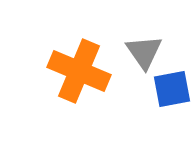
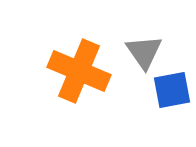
blue square: moved 1 px down
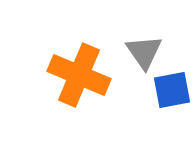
orange cross: moved 4 px down
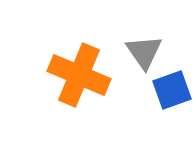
blue square: rotated 9 degrees counterclockwise
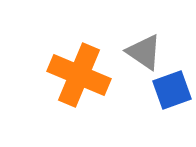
gray triangle: rotated 21 degrees counterclockwise
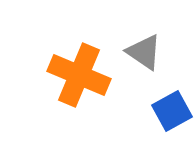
blue square: moved 21 px down; rotated 9 degrees counterclockwise
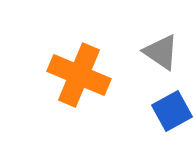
gray triangle: moved 17 px right
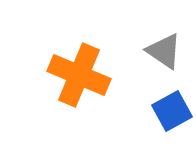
gray triangle: moved 3 px right, 1 px up
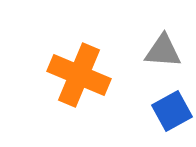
gray triangle: moved 1 px left; rotated 30 degrees counterclockwise
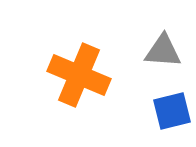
blue square: rotated 15 degrees clockwise
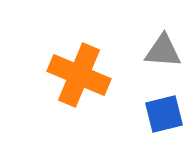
blue square: moved 8 px left, 3 px down
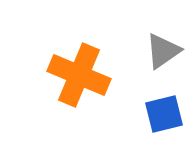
gray triangle: rotated 39 degrees counterclockwise
